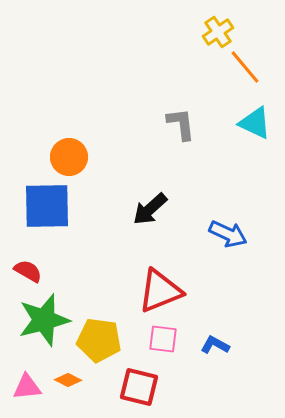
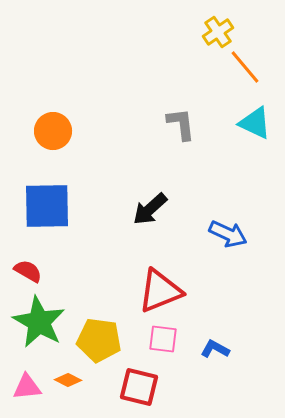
orange circle: moved 16 px left, 26 px up
green star: moved 5 px left, 2 px down; rotated 28 degrees counterclockwise
blue L-shape: moved 4 px down
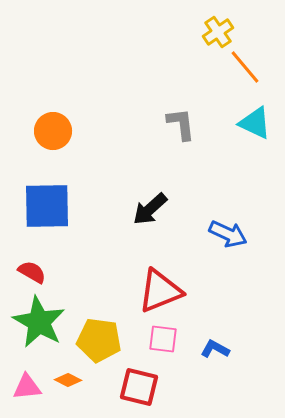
red semicircle: moved 4 px right, 1 px down
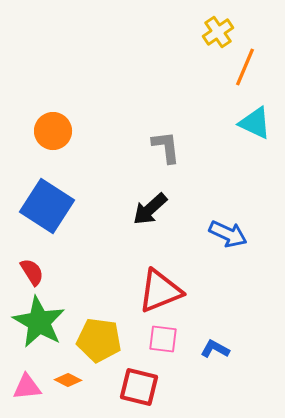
orange line: rotated 63 degrees clockwise
gray L-shape: moved 15 px left, 23 px down
blue square: rotated 34 degrees clockwise
red semicircle: rotated 28 degrees clockwise
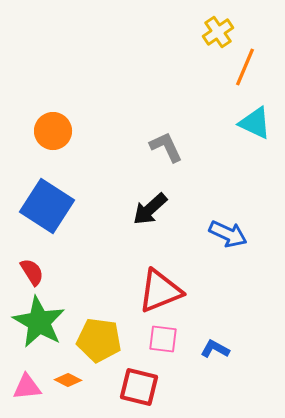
gray L-shape: rotated 18 degrees counterclockwise
